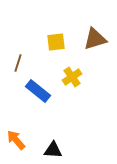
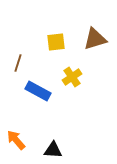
blue rectangle: rotated 10 degrees counterclockwise
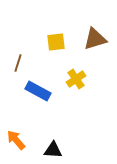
yellow cross: moved 4 px right, 2 px down
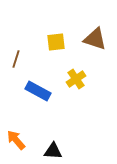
brown triangle: rotated 35 degrees clockwise
brown line: moved 2 px left, 4 px up
black triangle: moved 1 px down
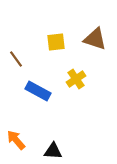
brown line: rotated 54 degrees counterclockwise
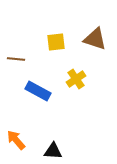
brown line: rotated 48 degrees counterclockwise
